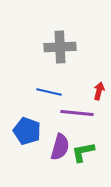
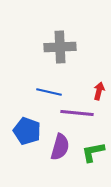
green L-shape: moved 10 px right
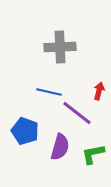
purple line: rotated 32 degrees clockwise
blue pentagon: moved 2 px left
green L-shape: moved 2 px down
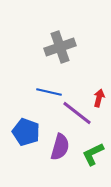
gray cross: rotated 16 degrees counterclockwise
red arrow: moved 7 px down
blue pentagon: moved 1 px right, 1 px down
green L-shape: rotated 15 degrees counterclockwise
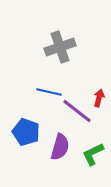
purple line: moved 2 px up
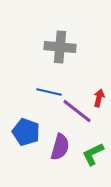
gray cross: rotated 24 degrees clockwise
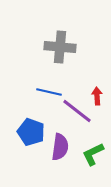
red arrow: moved 2 px left, 2 px up; rotated 18 degrees counterclockwise
blue pentagon: moved 5 px right
purple semicircle: rotated 8 degrees counterclockwise
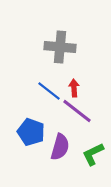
blue line: moved 1 px up; rotated 25 degrees clockwise
red arrow: moved 23 px left, 8 px up
purple semicircle: rotated 8 degrees clockwise
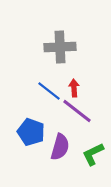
gray cross: rotated 8 degrees counterclockwise
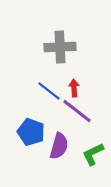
purple semicircle: moved 1 px left, 1 px up
